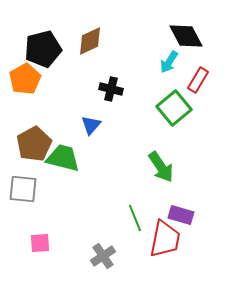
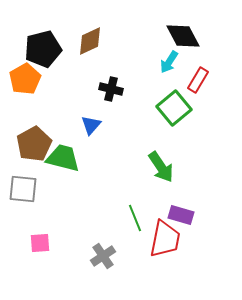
black diamond: moved 3 px left
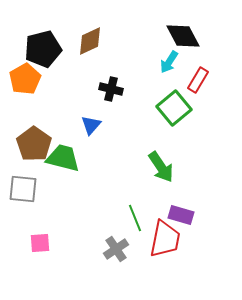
brown pentagon: rotated 8 degrees counterclockwise
gray cross: moved 13 px right, 7 px up
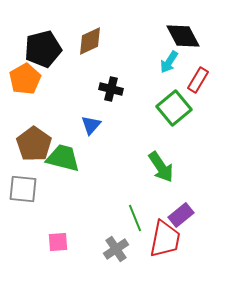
purple rectangle: rotated 55 degrees counterclockwise
pink square: moved 18 px right, 1 px up
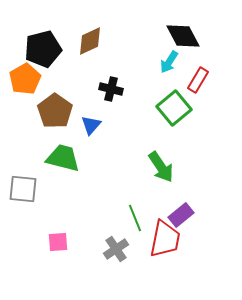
brown pentagon: moved 21 px right, 33 px up
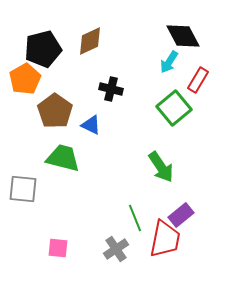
blue triangle: rotated 45 degrees counterclockwise
pink square: moved 6 px down; rotated 10 degrees clockwise
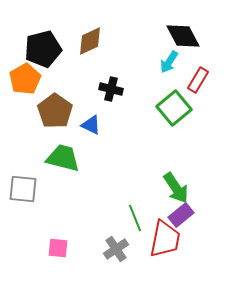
green arrow: moved 15 px right, 21 px down
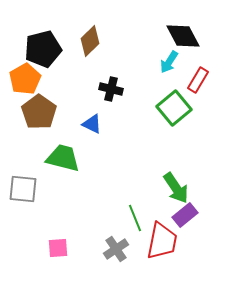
brown diamond: rotated 20 degrees counterclockwise
brown pentagon: moved 16 px left, 1 px down
blue triangle: moved 1 px right, 1 px up
purple rectangle: moved 4 px right
red trapezoid: moved 3 px left, 2 px down
pink square: rotated 10 degrees counterclockwise
